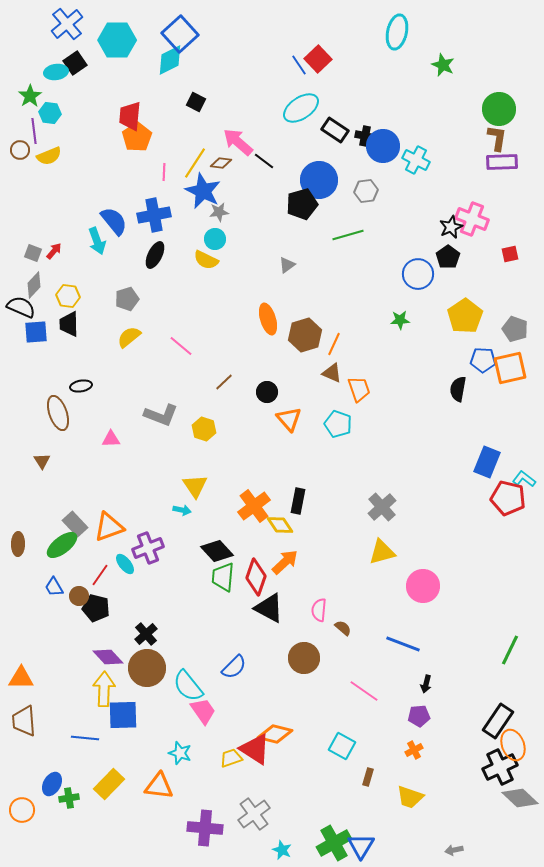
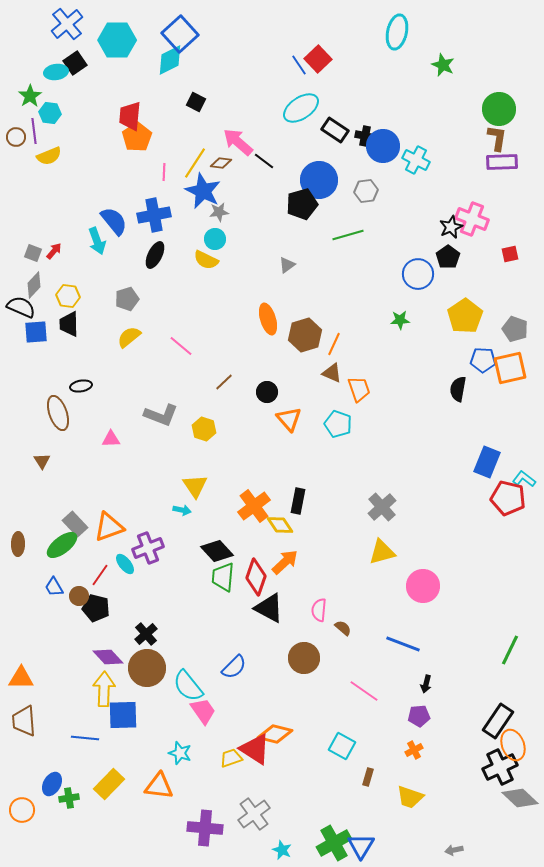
brown circle at (20, 150): moved 4 px left, 13 px up
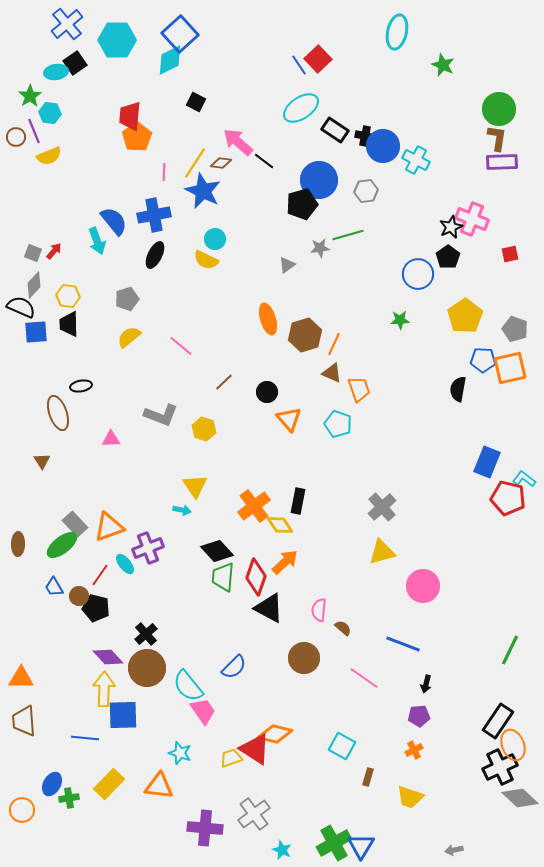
purple line at (34, 131): rotated 15 degrees counterclockwise
gray star at (219, 212): moved 101 px right, 36 px down
pink line at (364, 691): moved 13 px up
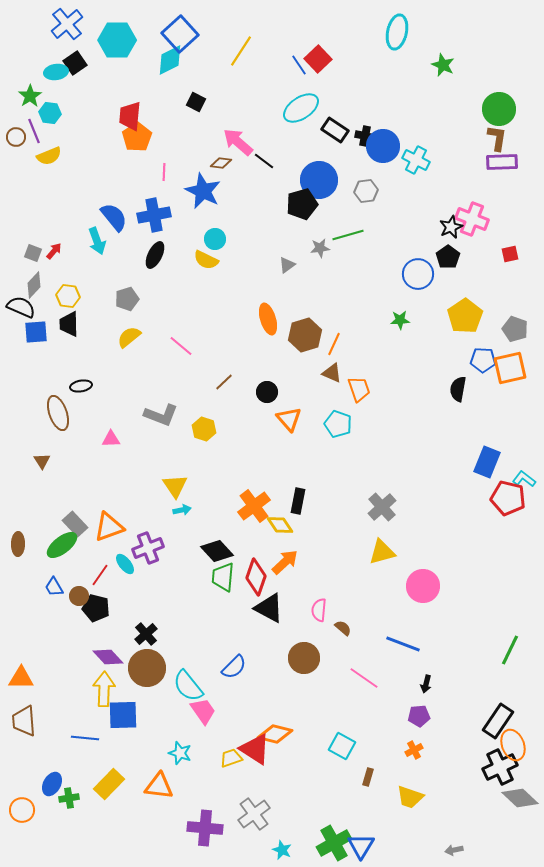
yellow line at (195, 163): moved 46 px right, 112 px up
blue semicircle at (114, 221): moved 4 px up
yellow triangle at (195, 486): moved 20 px left
cyan arrow at (182, 510): rotated 24 degrees counterclockwise
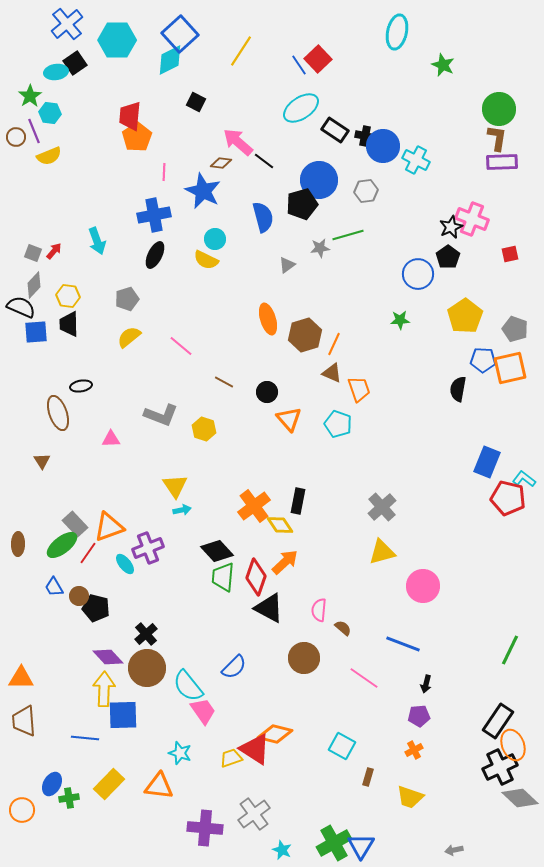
blue semicircle at (114, 217): moved 149 px right; rotated 24 degrees clockwise
brown line at (224, 382): rotated 72 degrees clockwise
red line at (100, 575): moved 12 px left, 22 px up
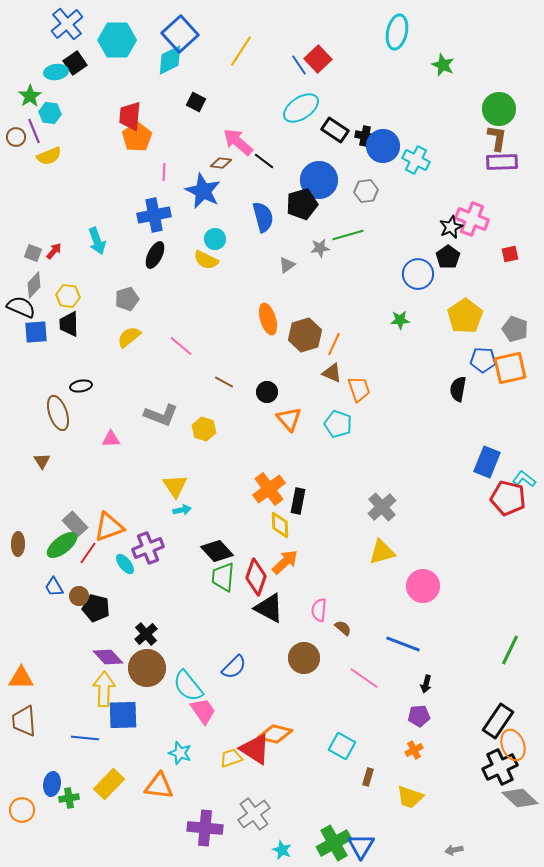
orange cross at (254, 506): moved 15 px right, 17 px up
yellow diamond at (280, 525): rotated 32 degrees clockwise
blue ellipse at (52, 784): rotated 20 degrees counterclockwise
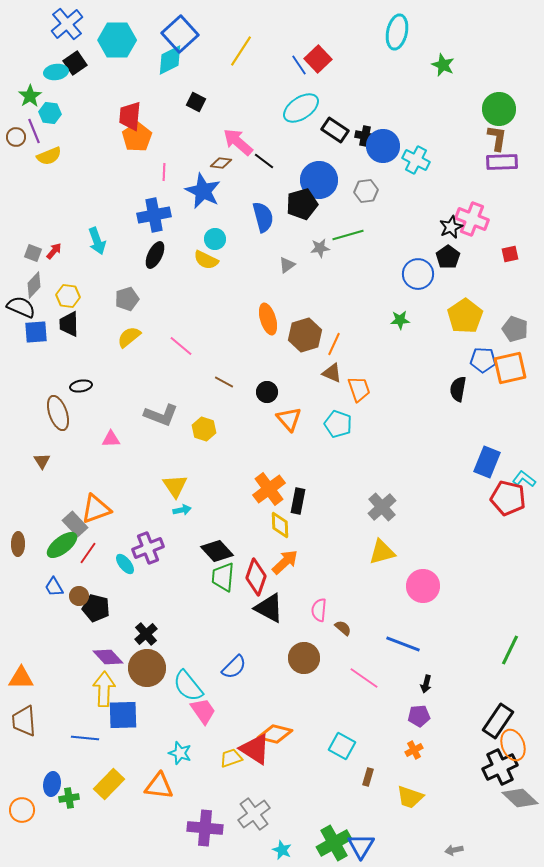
orange triangle at (109, 527): moved 13 px left, 18 px up
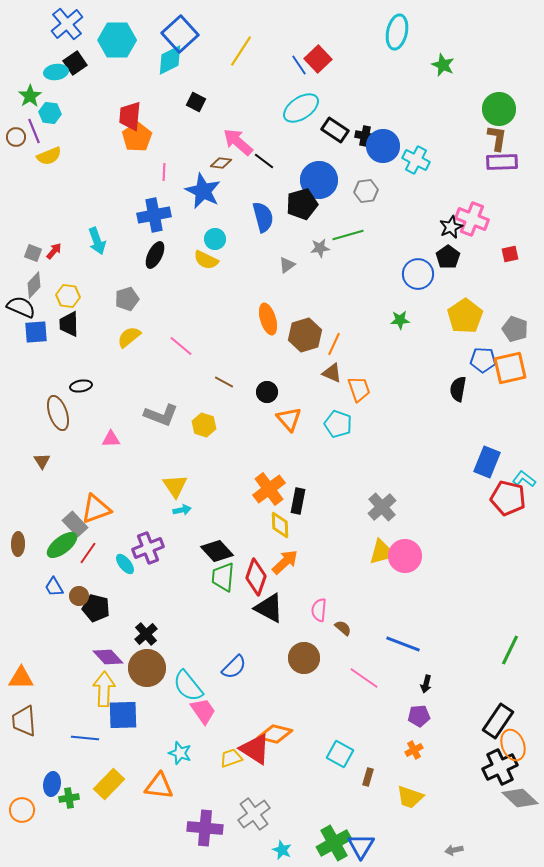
yellow hexagon at (204, 429): moved 4 px up
pink circle at (423, 586): moved 18 px left, 30 px up
cyan square at (342, 746): moved 2 px left, 8 px down
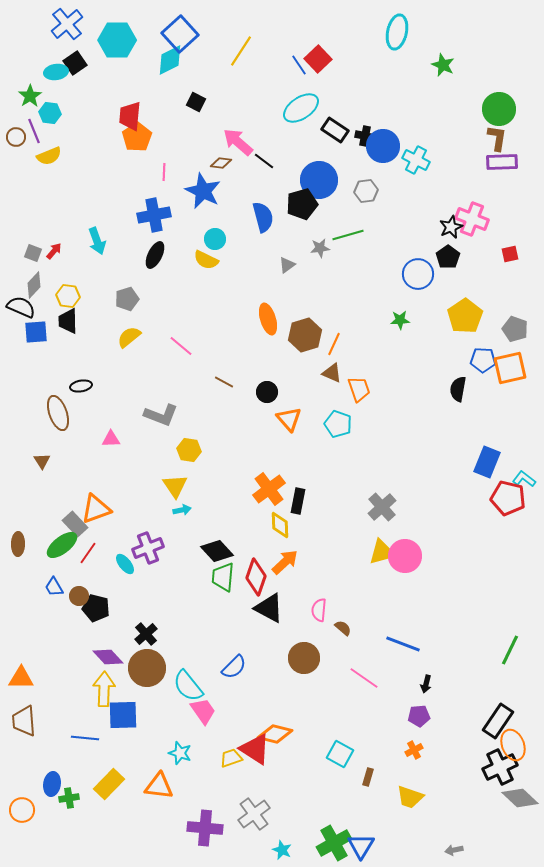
black trapezoid at (69, 324): moved 1 px left, 3 px up
yellow hexagon at (204, 425): moved 15 px left, 25 px down; rotated 10 degrees counterclockwise
